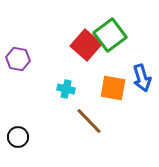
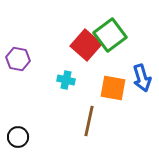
cyan cross: moved 9 px up
brown line: rotated 56 degrees clockwise
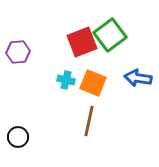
red square: moved 4 px left, 3 px up; rotated 28 degrees clockwise
purple hexagon: moved 7 px up; rotated 15 degrees counterclockwise
blue arrow: moved 4 px left; rotated 116 degrees clockwise
orange square: moved 20 px left, 5 px up; rotated 12 degrees clockwise
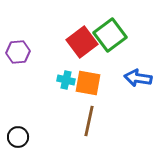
red square: rotated 16 degrees counterclockwise
orange square: moved 5 px left; rotated 12 degrees counterclockwise
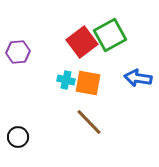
green square: rotated 8 degrees clockwise
brown line: moved 1 px down; rotated 56 degrees counterclockwise
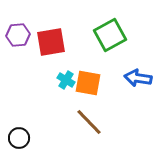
red square: moved 31 px left; rotated 28 degrees clockwise
purple hexagon: moved 17 px up
cyan cross: rotated 18 degrees clockwise
black circle: moved 1 px right, 1 px down
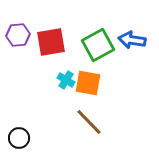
green square: moved 12 px left, 10 px down
blue arrow: moved 6 px left, 38 px up
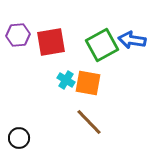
green square: moved 4 px right
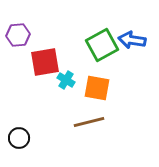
red square: moved 6 px left, 20 px down
orange square: moved 9 px right, 5 px down
brown line: rotated 60 degrees counterclockwise
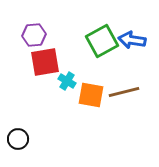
purple hexagon: moved 16 px right
green square: moved 4 px up
cyan cross: moved 1 px right, 1 px down
orange square: moved 6 px left, 7 px down
brown line: moved 35 px right, 30 px up
black circle: moved 1 px left, 1 px down
